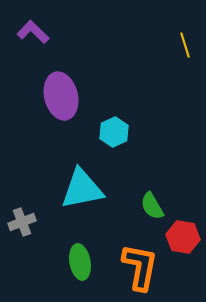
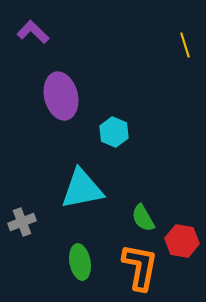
cyan hexagon: rotated 12 degrees counterclockwise
green semicircle: moved 9 px left, 12 px down
red hexagon: moved 1 px left, 4 px down
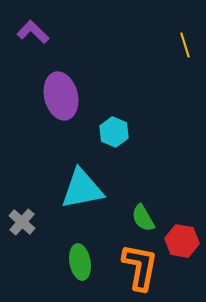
gray cross: rotated 28 degrees counterclockwise
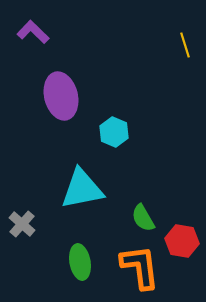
gray cross: moved 2 px down
orange L-shape: rotated 18 degrees counterclockwise
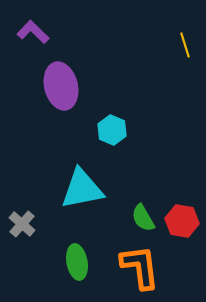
purple ellipse: moved 10 px up
cyan hexagon: moved 2 px left, 2 px up
red hexagon: moved 20 px up
green ellipse: moved 3 px left
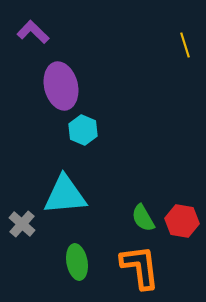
cyan hexagon: moved 29 px left
cyan triangle: moved 17 px left, 6 px down; rotated 6 degrees clockwise
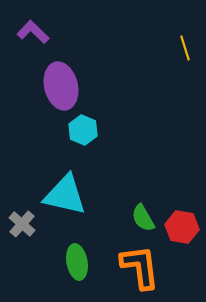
yellow line: moved 3 px down
cyan triangle: rotated 18 degrees clockwise
red hexagon: moved 6 px down
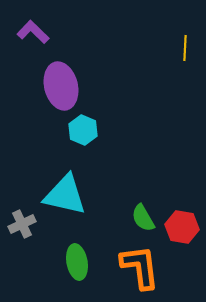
yellow line: rotated 20 degrees clockwise
gray cross: rotated 24 degrees clockwise
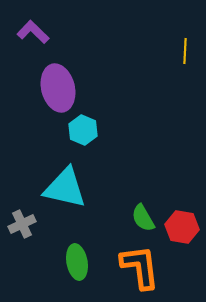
yellow line: moved 3 px down
purple ellipse: moved 3 px left, 2 px down
cyan triangle: moved 7 px up
